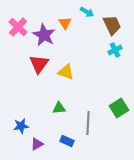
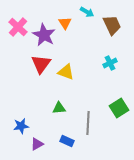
cyan cross: moved 5 px left, 13 px down
red triangle: moved 2 px right
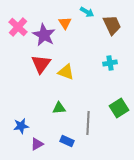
cyan cross: rotated 16 degrees clockwise
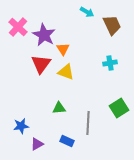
orange triangle: moved 2 px left, 26 px down
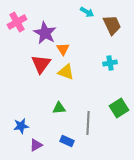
pink cross: moved 1 px left, 5 px up; rotated 18 degrees clockwise
purple star: moved 1 px right, 2 px up
purple triangle: moved 1 px left, 1 px down
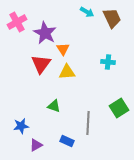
brown trapezoid: moved 7 px up
cyan cross: moved 2 px left, 1 px up; rotated 16 degrees clockwise
yellow triangle: moved 1 px right; rotated 24 degrees counterclockwise
green triangle: moved 5 px left, 2 px up; rotated 24 degrees clockwise
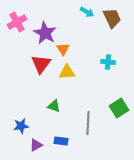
blue rectangle: moved 6 px left; rotated 16 degrees counterclockwise
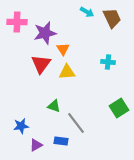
pink cross: rotated 30 degrees clockwise
purple star: rotated 30 degrees clockwise
gray line: moved 12 px left; rotated 40 degrees counterclockwise
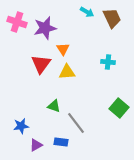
pink cross: rotated 18 degrees clockwise
purple star: moved 5 px up
green square: rotated 18 degrees counterclockwise
blue rectangle: moved 1 px down
